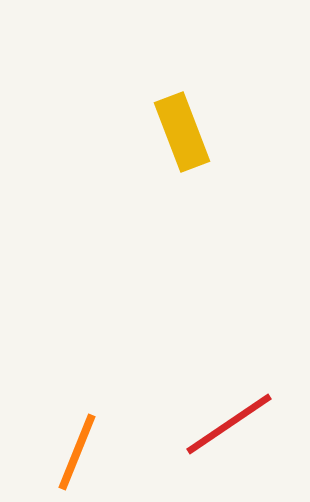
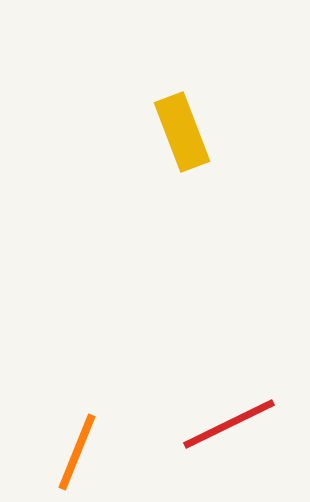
red line: rotated 8 degrees clockwise
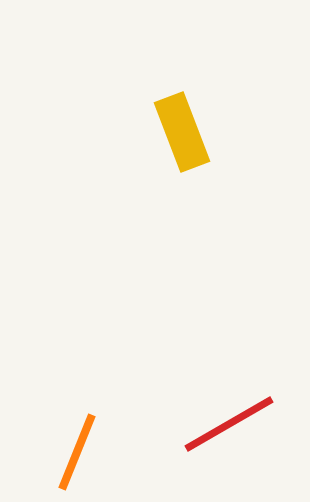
red line: rotated 4 degrees counterclockwise
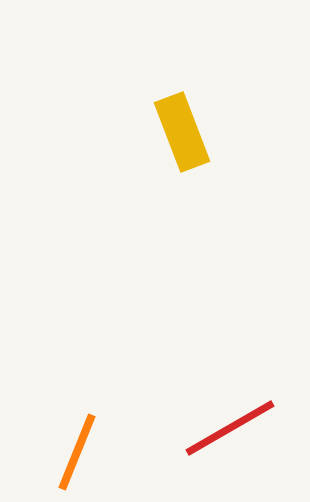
red line: moved 1 px right, 4 px down
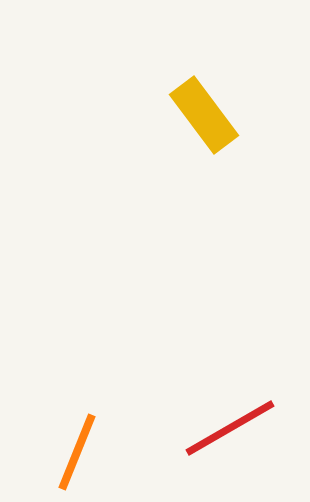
yellow rectangle: moved 22 px right, 17 px up; rotated 16 degrees counterclockwise
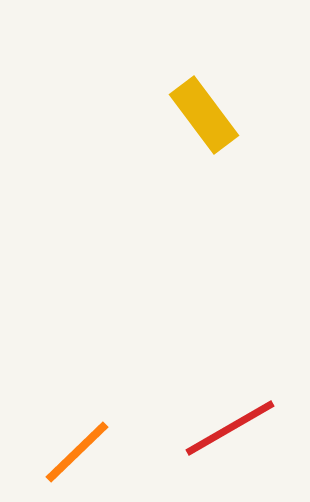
orange line: rotated 24 degrees clockwise
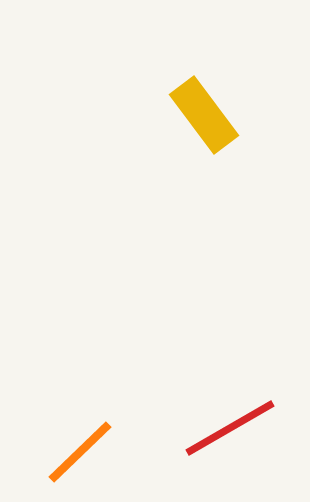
orange line: moved 3 px right
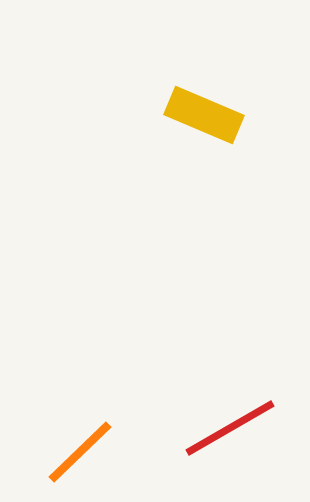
yellow rectangle: rotated 30 degrees counterclockwise
